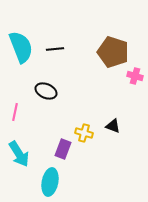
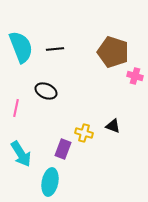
pink line: moved 1 px right, 4 px up
cyan arrow: moved 2 px right
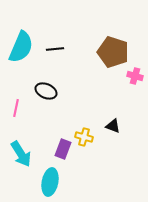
cyan semicircle: rotated 44 degrees clockwise
yellow cross: moved 4 px down
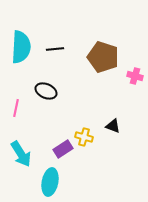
cyan semicircle: rotated 20 degrees counterclockwise
brown pentagon: moved 10 px left, 5 px down
purple rectangle: rotated 36 degrees clockwise
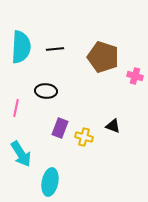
black ellipse: rotated 20 degrees counterclockwise
purple rectangle: moved 3 px left, 21 px up; rotated 36 degrees counterclockwise
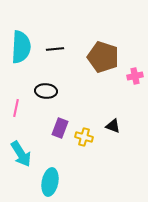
pink cross: rotated 28 degrees counterclockwise
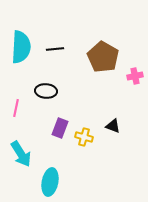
brown pentagon: rotated 12 degrees clockwise
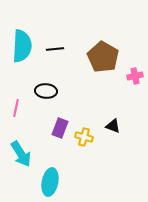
cyan semicircle: moved 1 px right, 1 px up
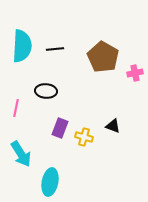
pink cross: moved 3 px up
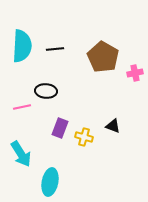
pink line: moved 6 px right, 1 px up; rotated 66 degrees clockwise
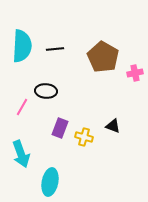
pink line: rotated 48 degrees counterclockwise
cyan arrow: rotated 12 degrees clockwise
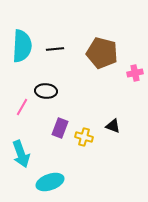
brown pentagon: moved 1 px left, 4 px up; rotated 16 degrees counterclockwise
cyan ellipse: rotated 60 degrees clockwise
